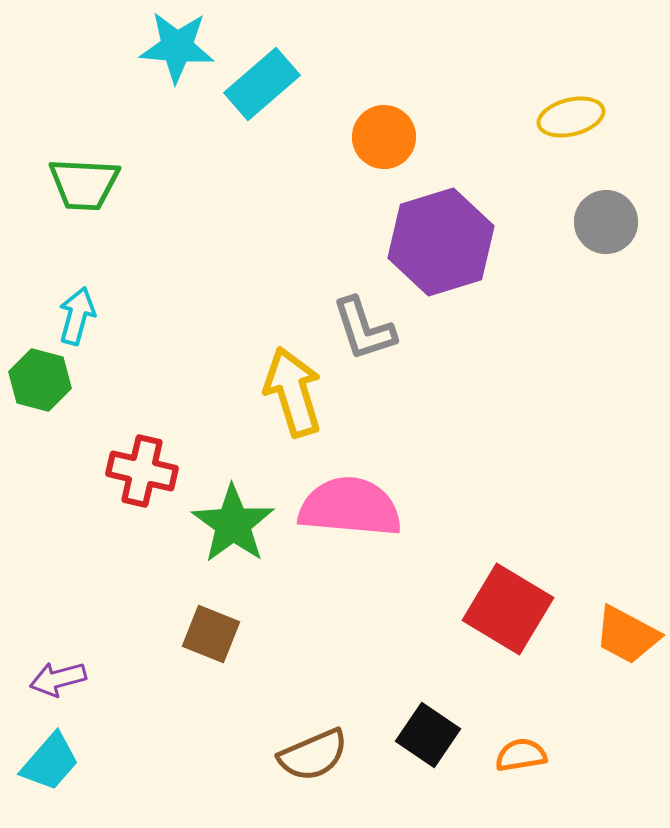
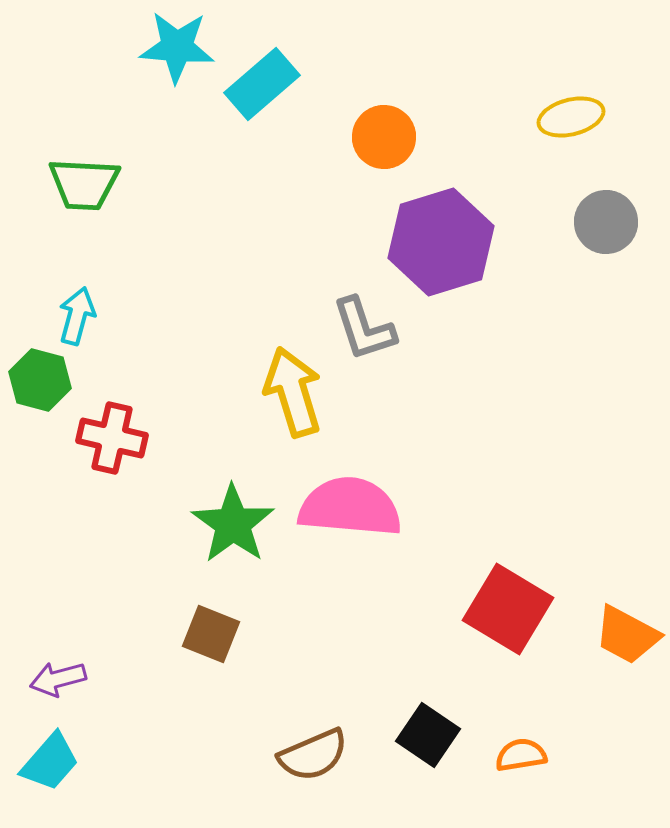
red cross: moved 30 px left, 33 px up
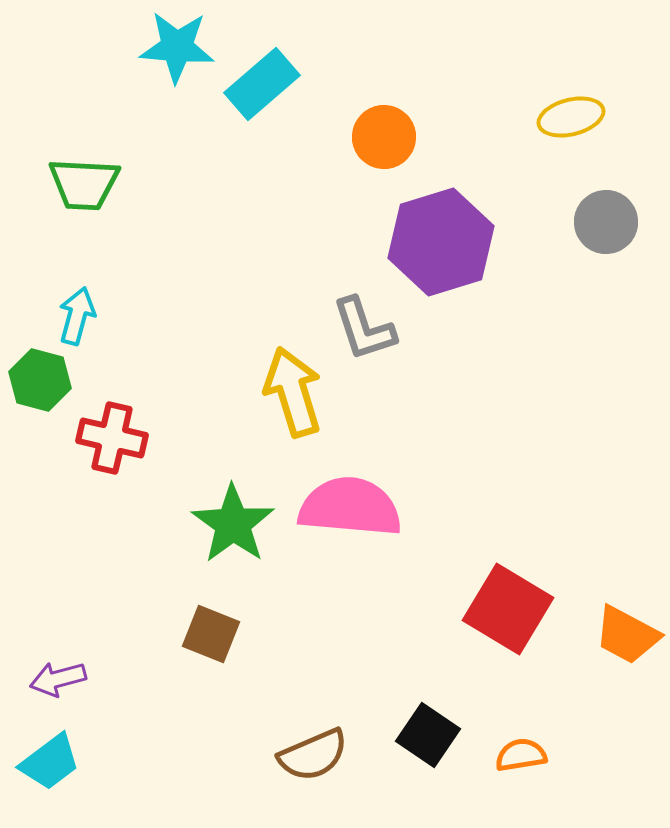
cyan trapezoid: rotated 12 degrees clockwise
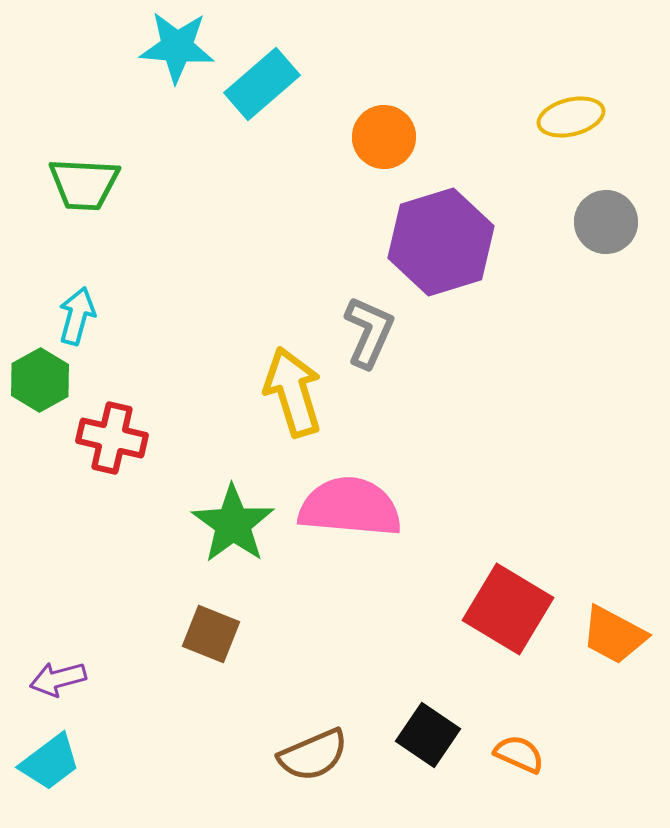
gray L-shape: moved 5 px right, 3 px down; rotated 138 degrees counterclockwise
green hexagon: rotated 16 degrees clockwise
orange trapezoid: moved 13 px left
orange semicircle: moved 2 px left, 1 px up; rotated 33 degrees clockwise
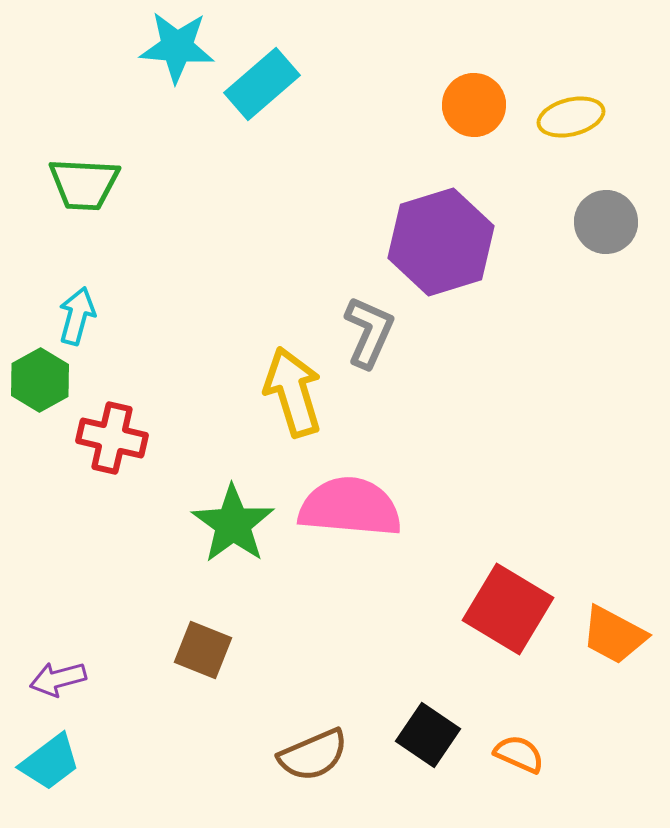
orange circle: moved 90 px right, 32 px up
brown square: moved 8 px left, 16 px down
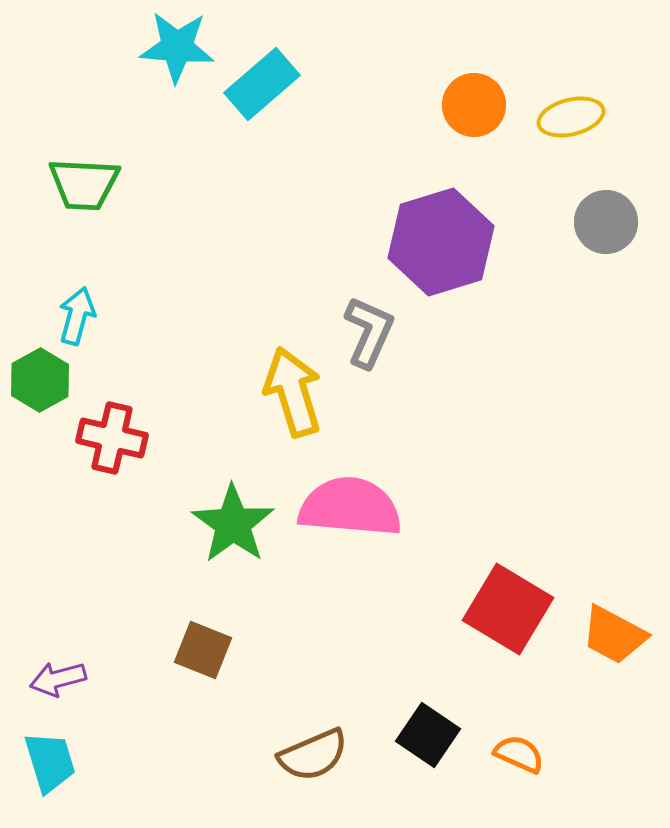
cyan trapezoid: rotated 70 degrees counterclockwise
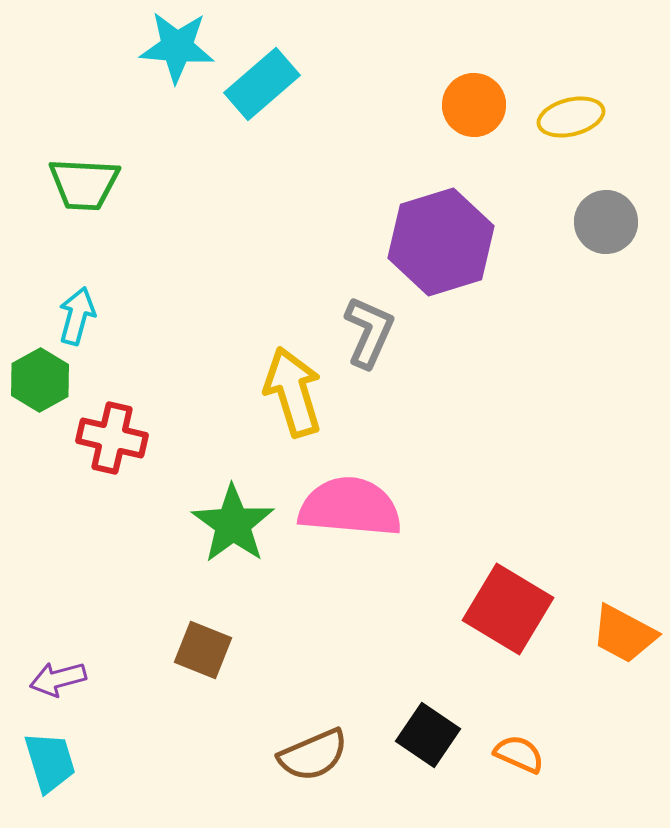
orange trapezoid: moved 10 px right, 1 px up
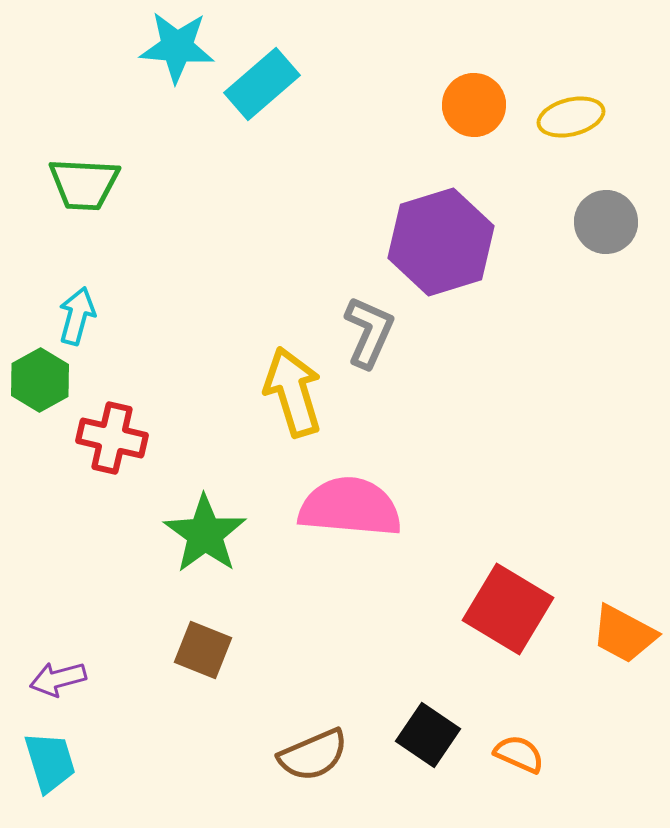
green star: moved 28 px left, 10 px down
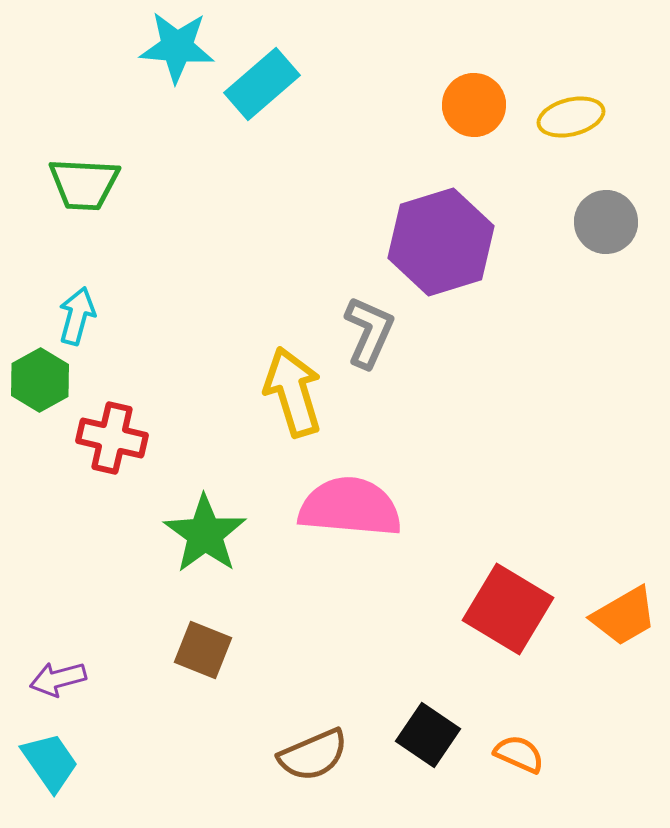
orange trapezoid: moved 18 px up; rotated 58 degrees counterclockwise
cyan trapezoid: rotated 18 degrees counterclockwise
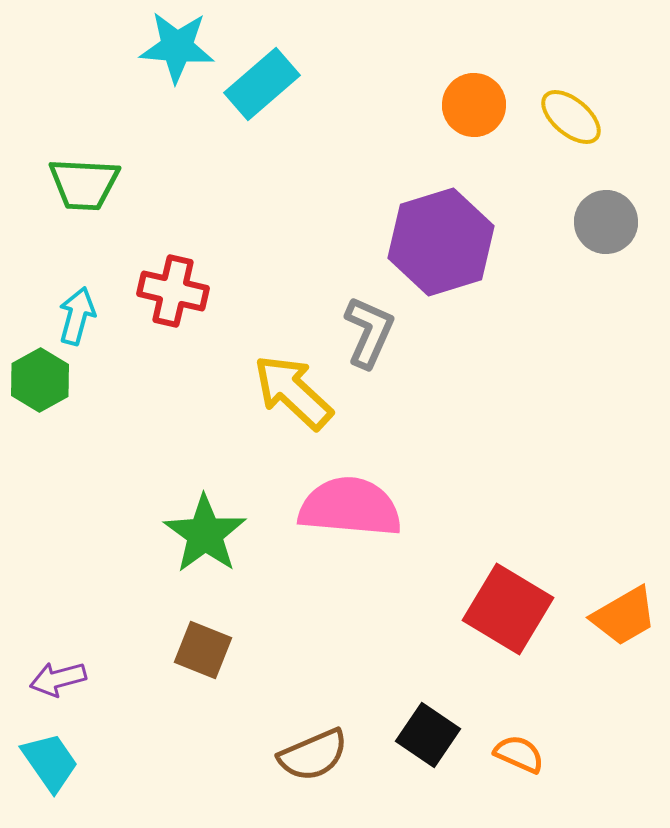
yellow ellipse: rotated 54 degrees clockwise
yellow arrow: rotated 30 degrees counterclockwise
red cross: moved 61 px right, 147 px up
